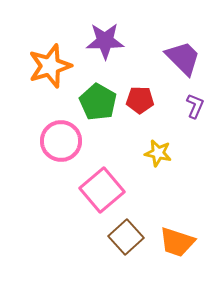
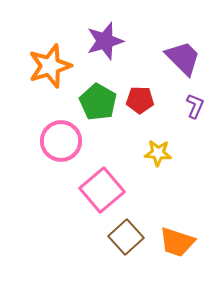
purple star: rotated 15 degrees counterclockwise
yellow star: rotated 8 degrees counterclockwise
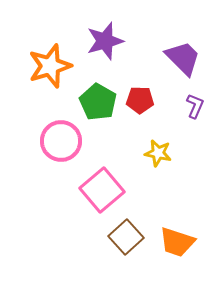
yellow star: rotated 8 degrees clockwise
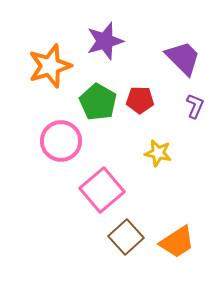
orange trapezoid: rotated 51 degrees counterclockwise
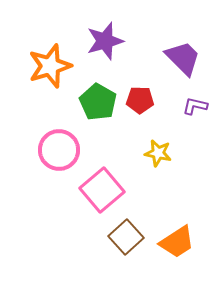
purple L-shape: rotated 100 degrees counterclockwise
pink circle: moved 2 px left, 9 px down
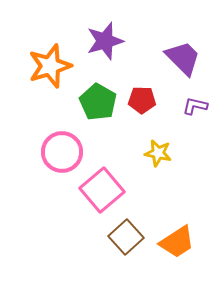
red pentagon: moved 2 px right
pink circle: moved 3 px right, 2 px down
